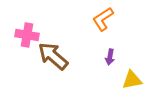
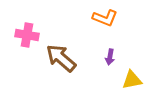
orange L-shape: moved 2 px right, 1 px up; rotated 125 degrees counterclockwise
brown arrow: moved 8 px right, 2 px down
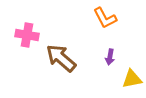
orange L-shape: rotated 40 degrees clockwise
yellow triangle: moved 1 px up
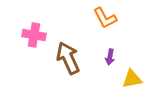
pink cross: moved 7 px right
brown arrow: moved 7 px right; rotated 24 degrees clockwise
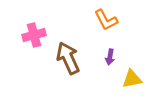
orange L-shape: moved 1 px right, 2 px down
pink cross: rotated 25 degrees counterclockwise
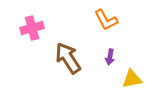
pink cross: moved 2 px left, 7 px up
brown arrow: rotated 8 degrees counterclockwise
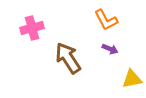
purple arrow: moved 8 px up; rotated 77 degrees counterclockwise
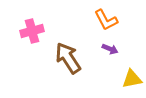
pink cross: moved 3 px down
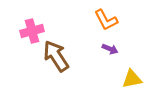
brown arrow: moved 12 px left, 2 px up
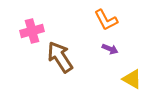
brown arrow: moved 4 px right, 1 px down
yellow triangle: rotated 40 degrees clockwise
